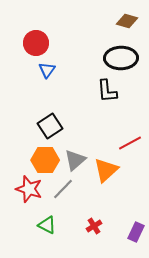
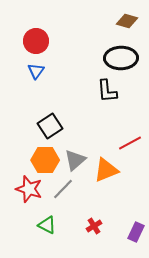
red circle: moved 2 px up
blue triangle: moved 11 px left, 1 px down
orange triangle: rotated 20 degrees clockwise
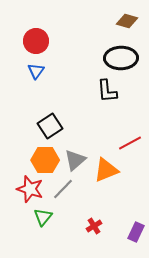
red star: moved 1 px right
green triangle: moved 4 px left, 8 px up; rotated 42 degrees clockwise
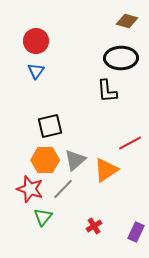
black square: rotated 20 degrees clockwise
orange triangle: rotated 12 degrees counterclockwise
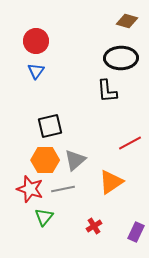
orange triangle: moved 5 px right, 12 px down
gray line: rotated 35 degrees clockwise
green triangle: moved 1 px right
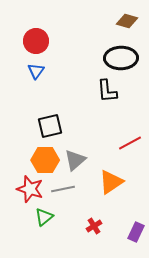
green triangle: rotated 12 degrees clockwise
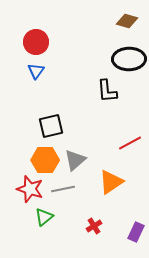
red circle: moved 1 px down
black ellipse: moved 8 px right, 1 px down
black square: moved 1 px right
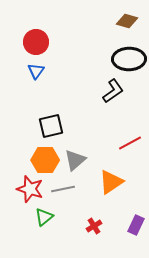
black L-shape: moved 6 px right; rotated 120 degrees counterclockwise
purple rectangle: moved 7 px up
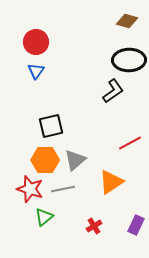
black ellipse: moved 1 px down
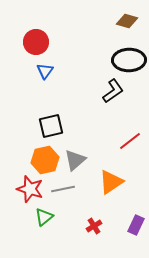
blue triangle: moved 9 px right
red line: moved 2 px up; rotated 10 degrees counterclockwise
orange hexagon: rotated 12 degrees counterclockwise
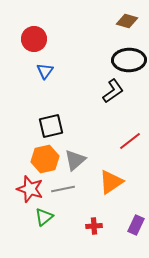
red circle: moved 2 px left, 3 px up
orange hexagon: moved 1 px up
red cross: rotated 28 degrees clockwise
